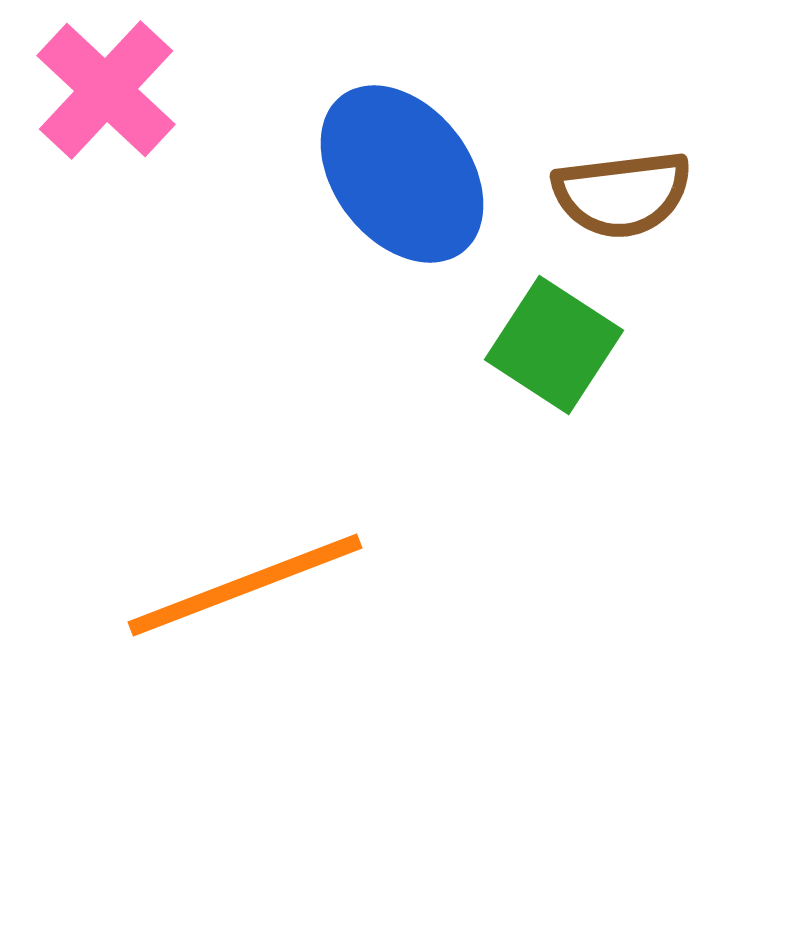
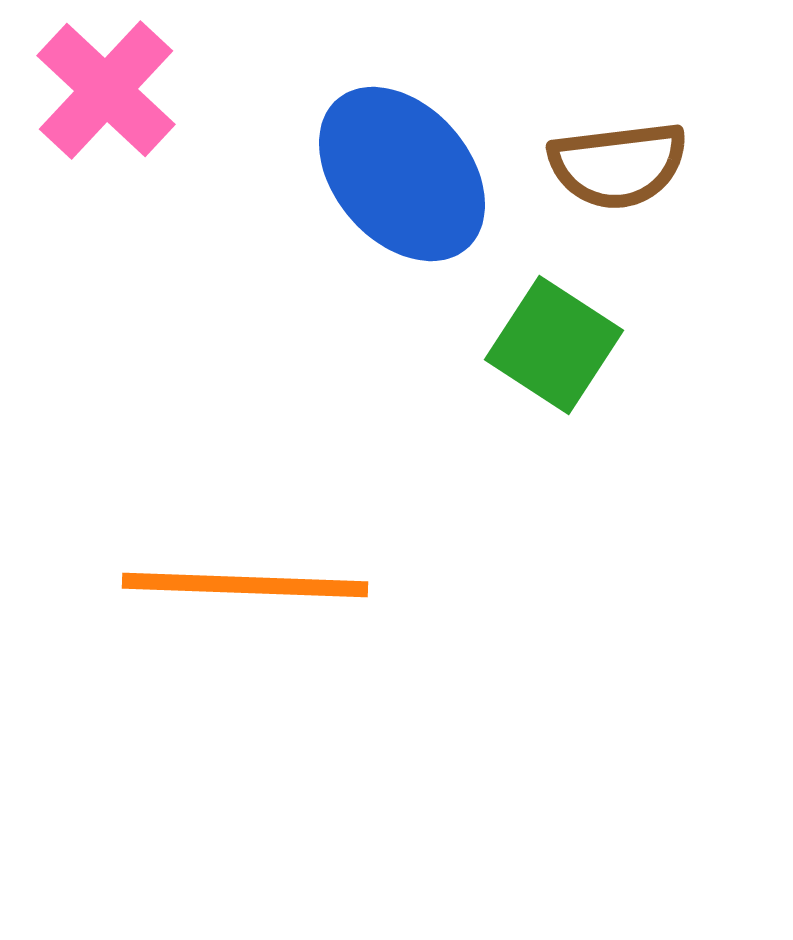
blue ellipse: rotated 3 degrees counterclockwise
brown semicircle: moved 4 px left, 29 px up
orange line: rotated 23 degrees clockwise
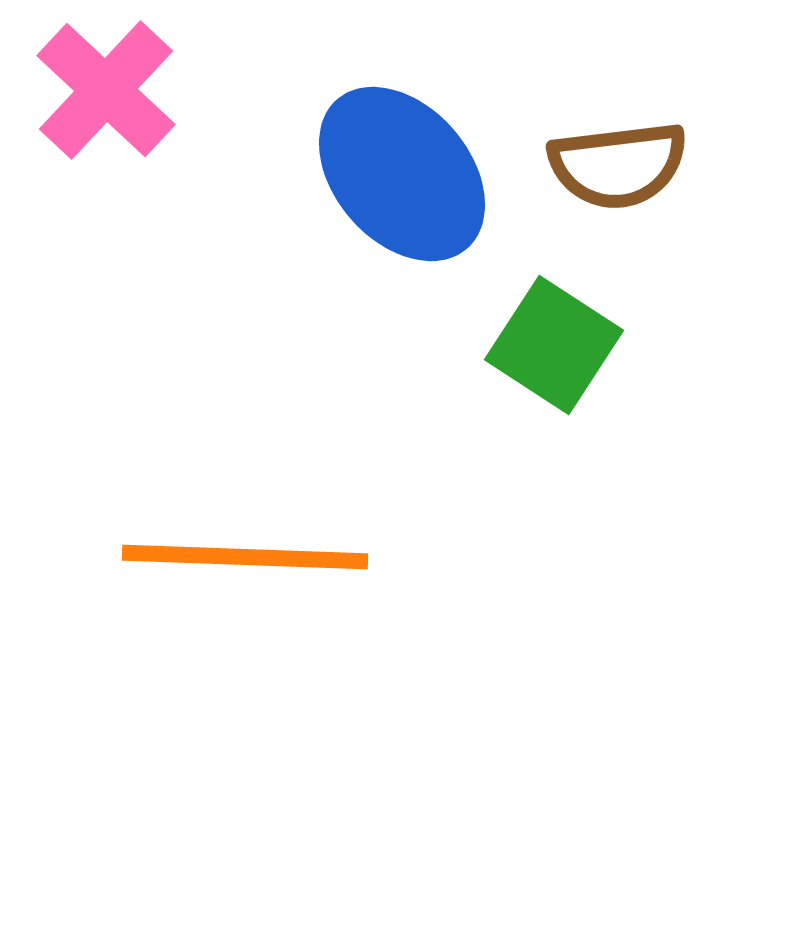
orange line: moved 28 px up
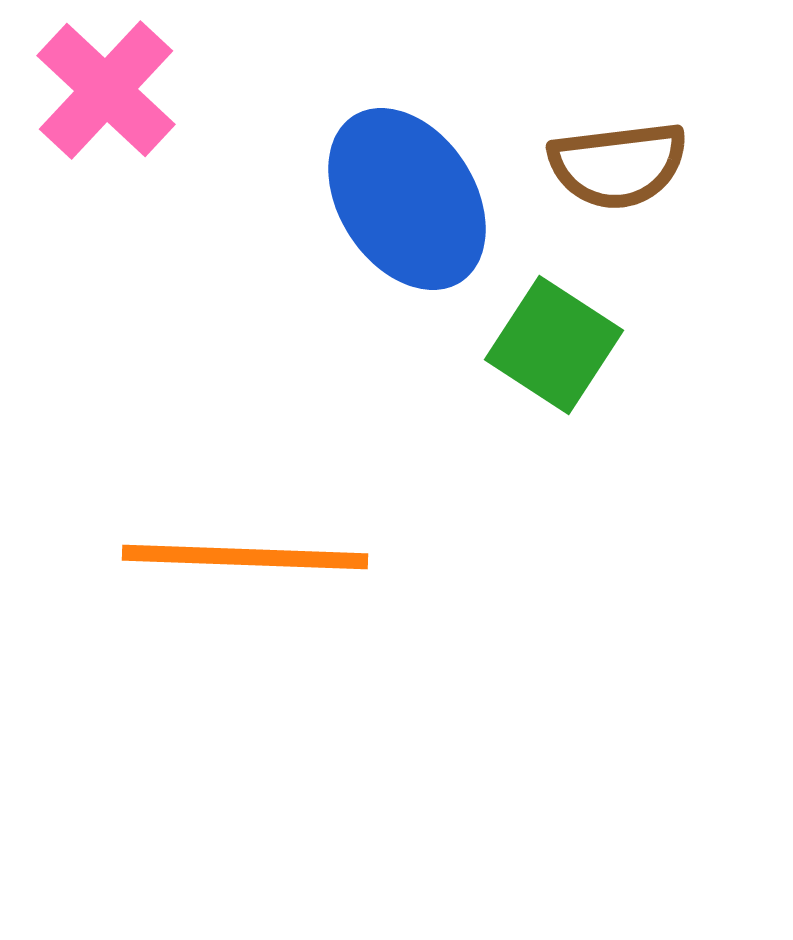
blue ellipse: moved 5 px right, 25 px down; rotated 8 degrees clockwise
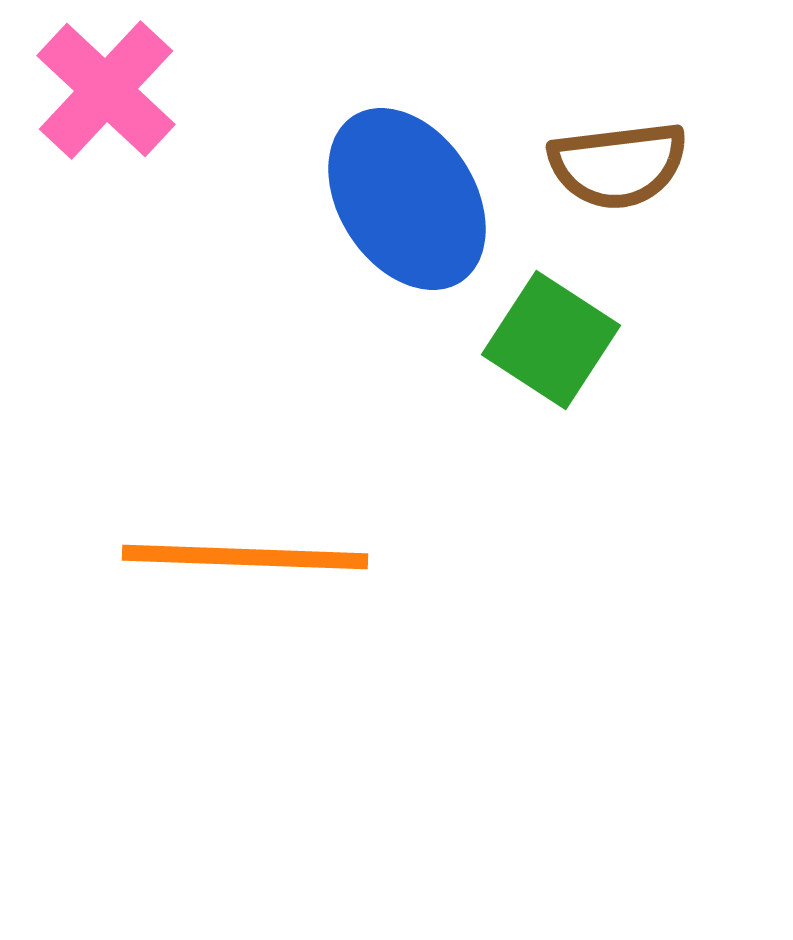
green square: moved 3 px left, 5 px up
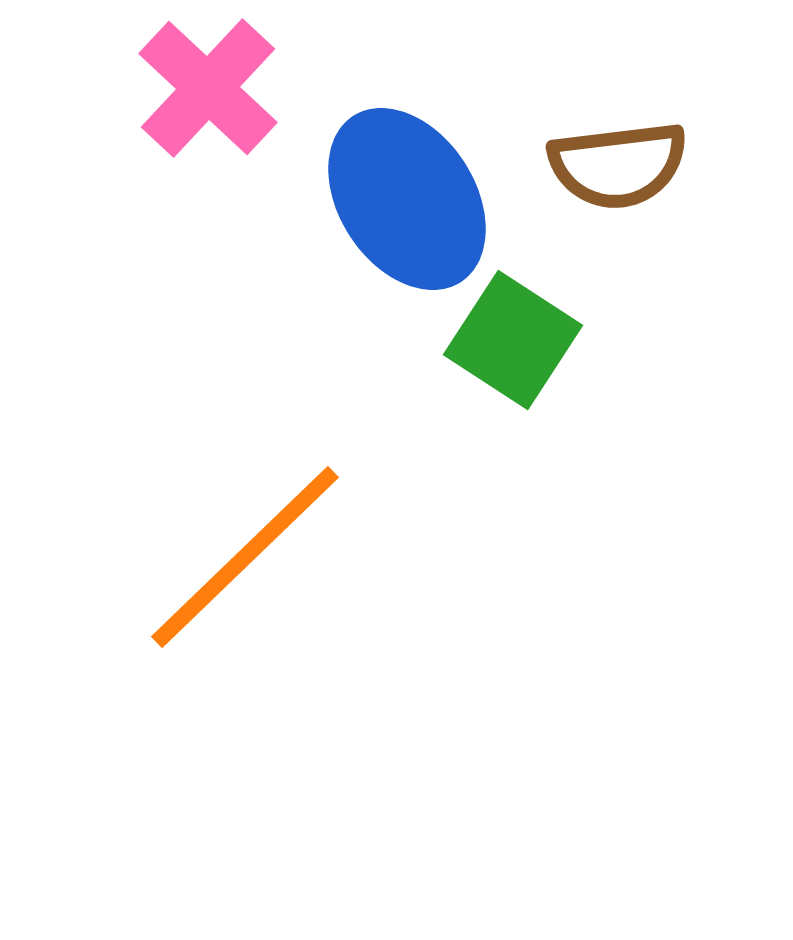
pink cross: moved 102 px right, 2 px up
green square: moved 38 px left
orange line: rotated 46 degrees counterclockwise
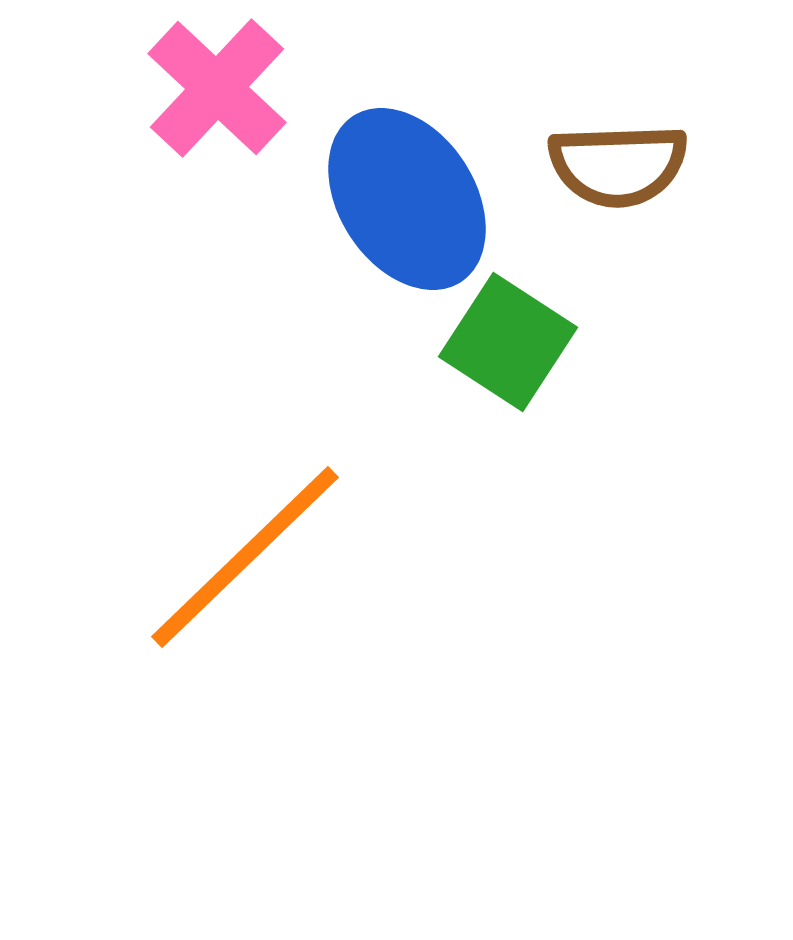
pink cross: moved 9 px right
brown semicircle: rotated 5 degrees clockwise
green square: moved 5 px left, 2 px down
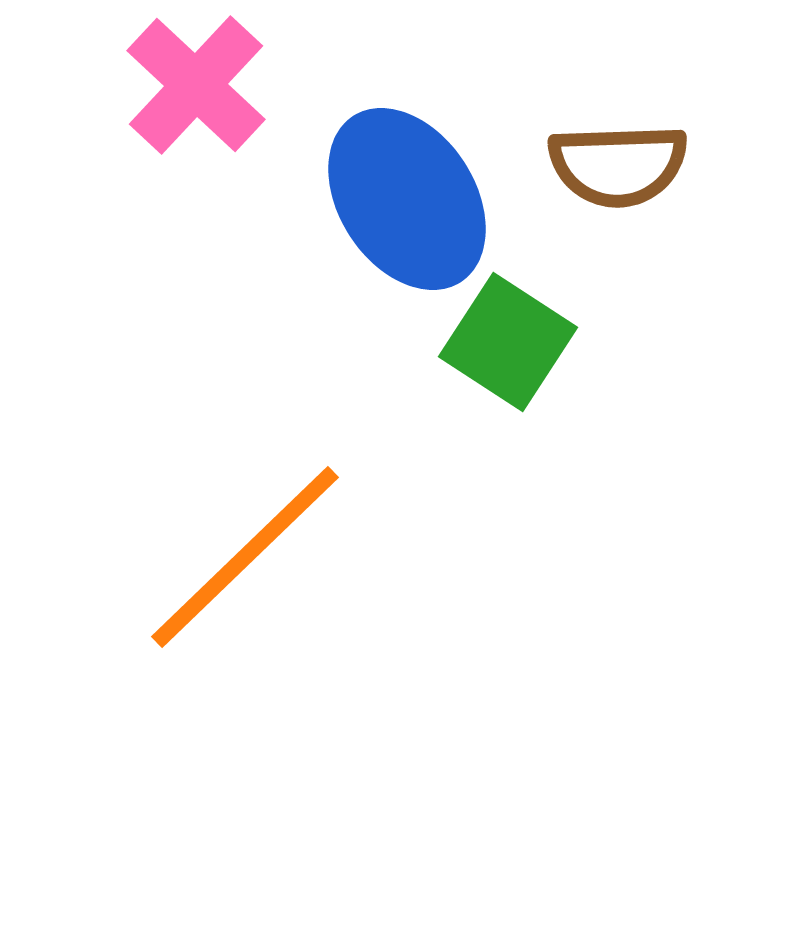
pink cross: moved 21 px left, 3 px up
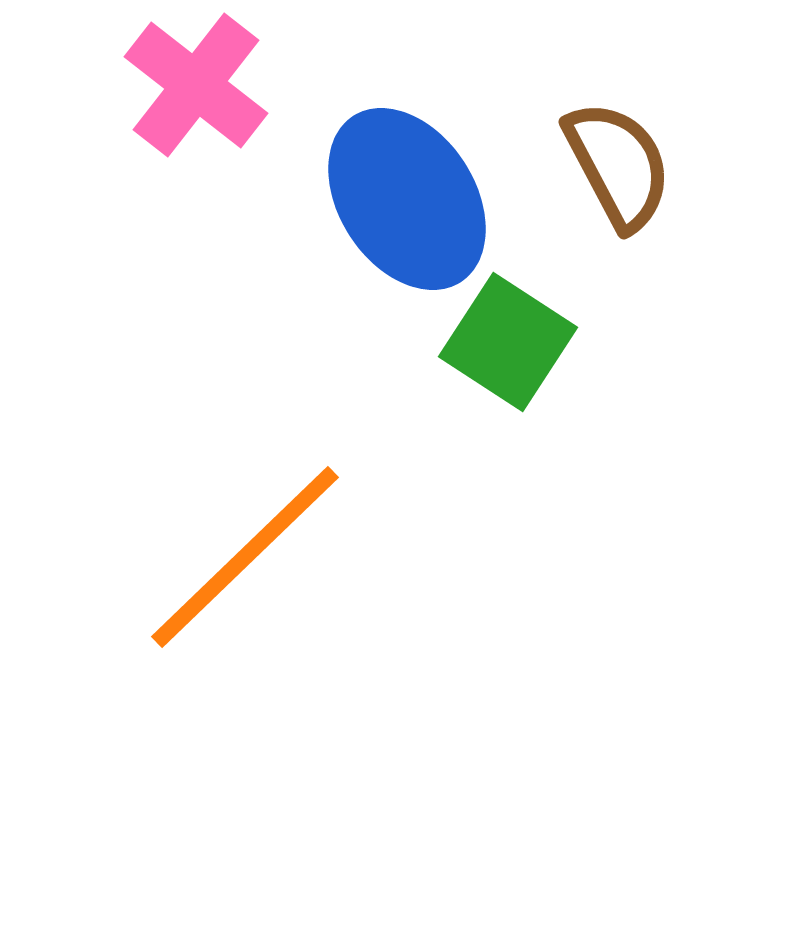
pink cross: rotated 5 degrees counterclockwise
brown semicircle: rotated 116 degrees counterclockwise
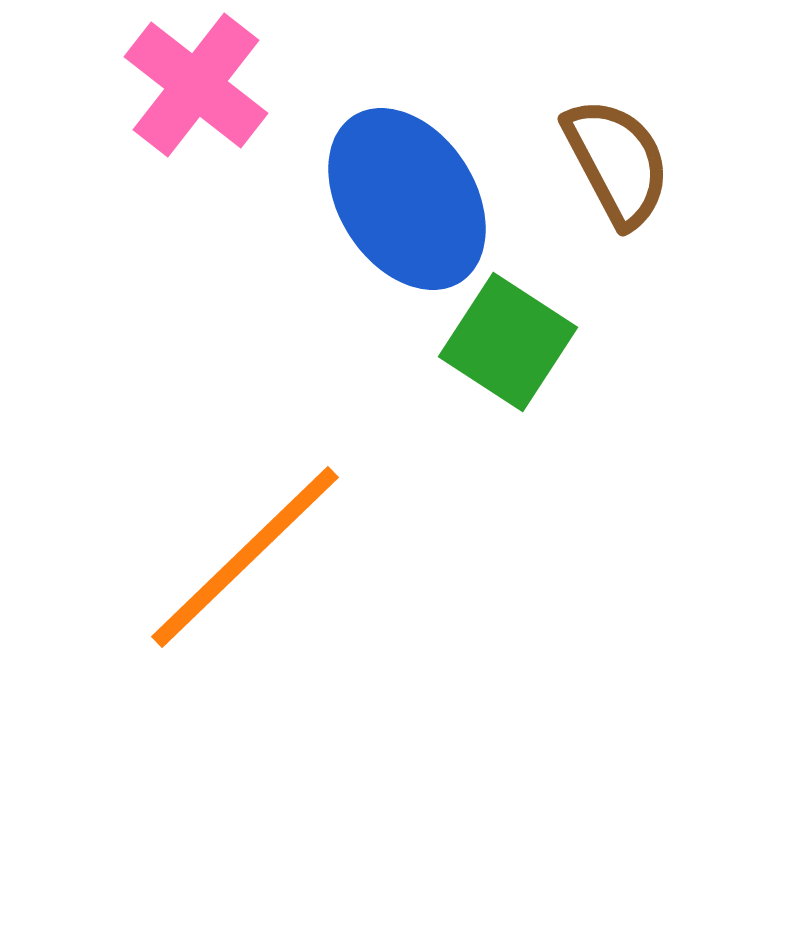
brown semicircle: moved 1 px left, 3 px up
